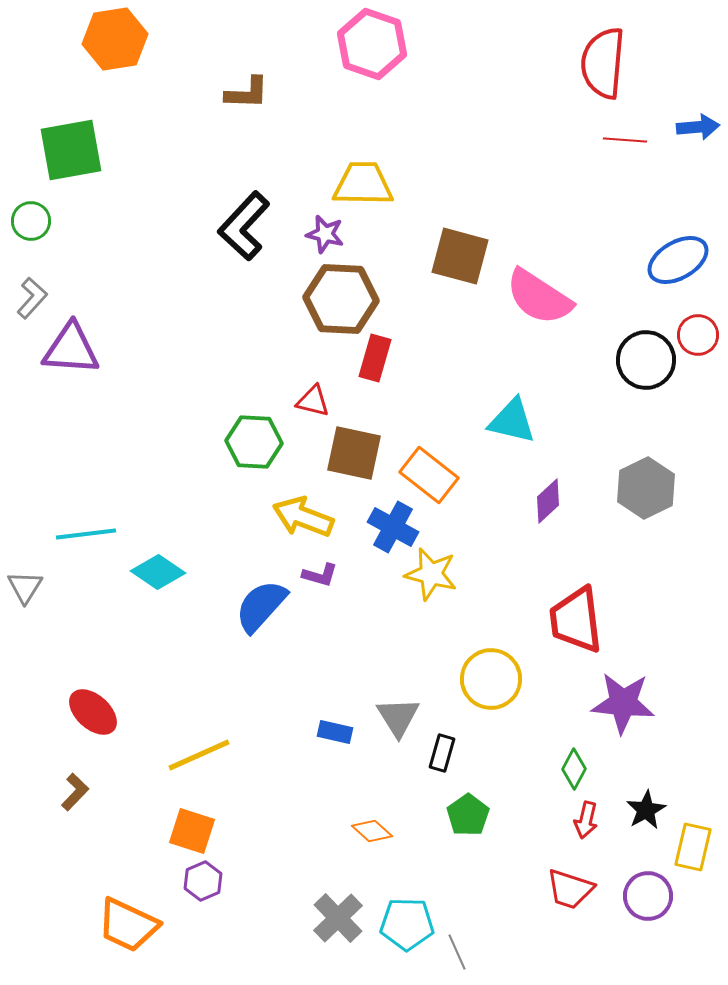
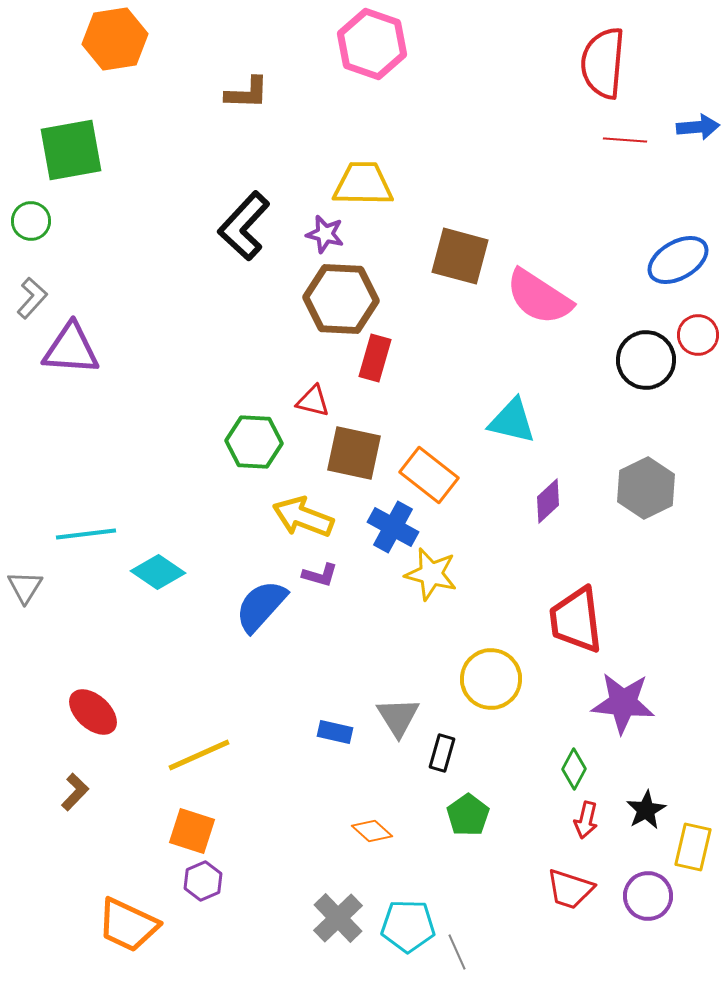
cyan pentagon at (407, 924): moved 1 px right, 2 px down
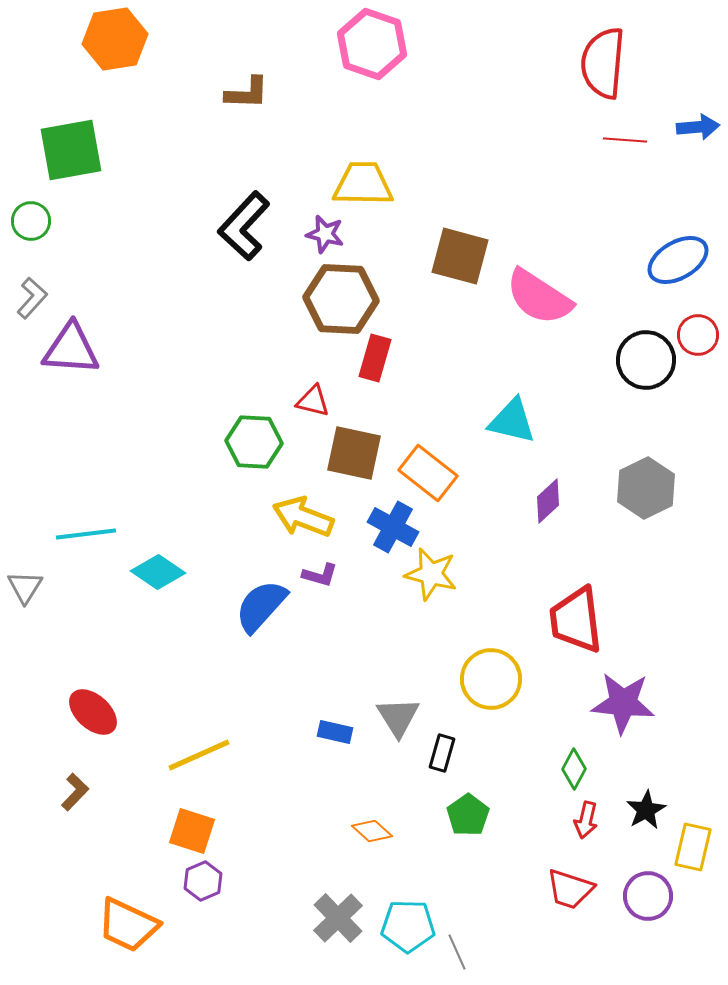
orange rectangle at (429, 475): moved 1 px left, 2 px up
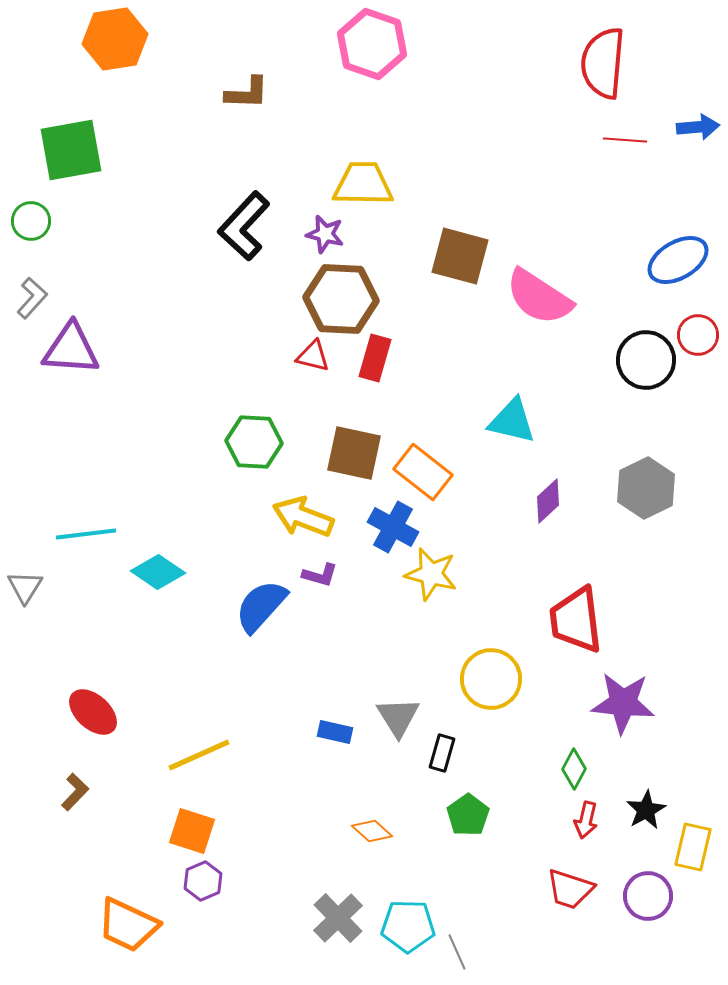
red triangle at (313, 401): moved 45 px up
orange rectangle at (428, 473): moved 5 px left, 1 px up
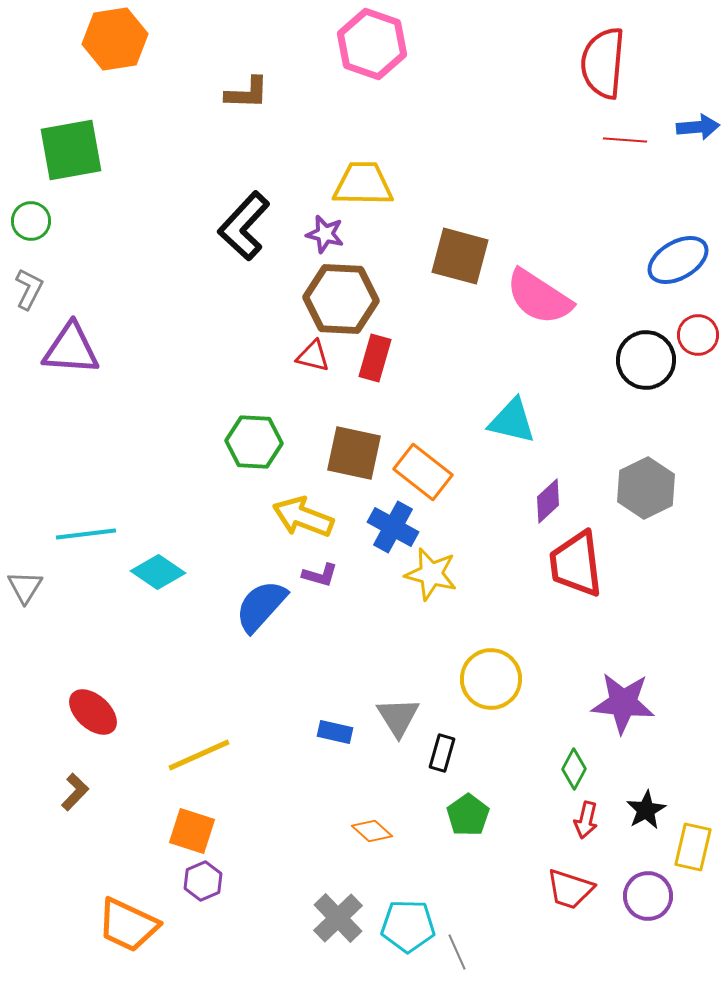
gray L-shape at (32, 298): moved 3 px left, 9 px up; rotated 15 degrees counterclockwise
red trapezoid at (576, 620): moved 56 px up
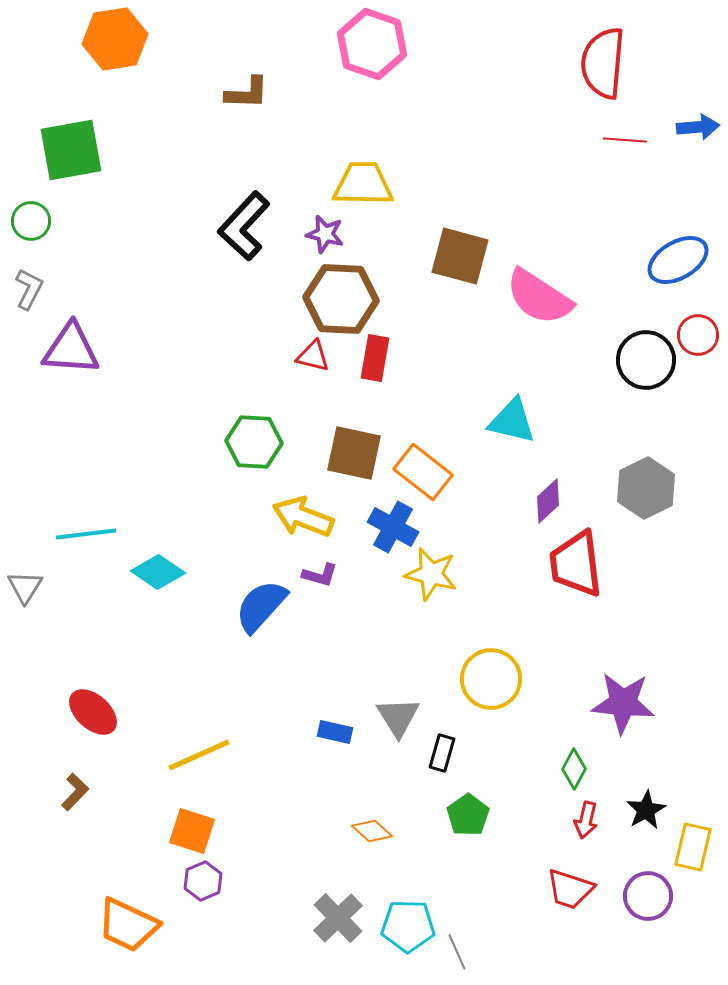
red rectangle at (375, 358): rotated 6 degrees counterclockwise
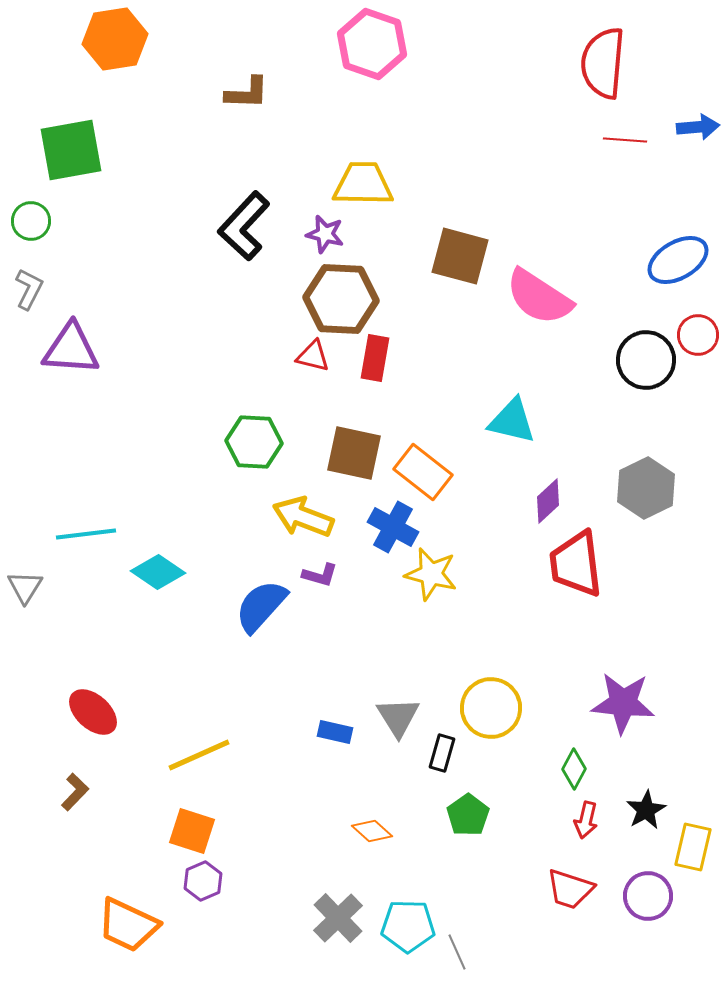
yellow circle at (491, 679): moved 29 px down
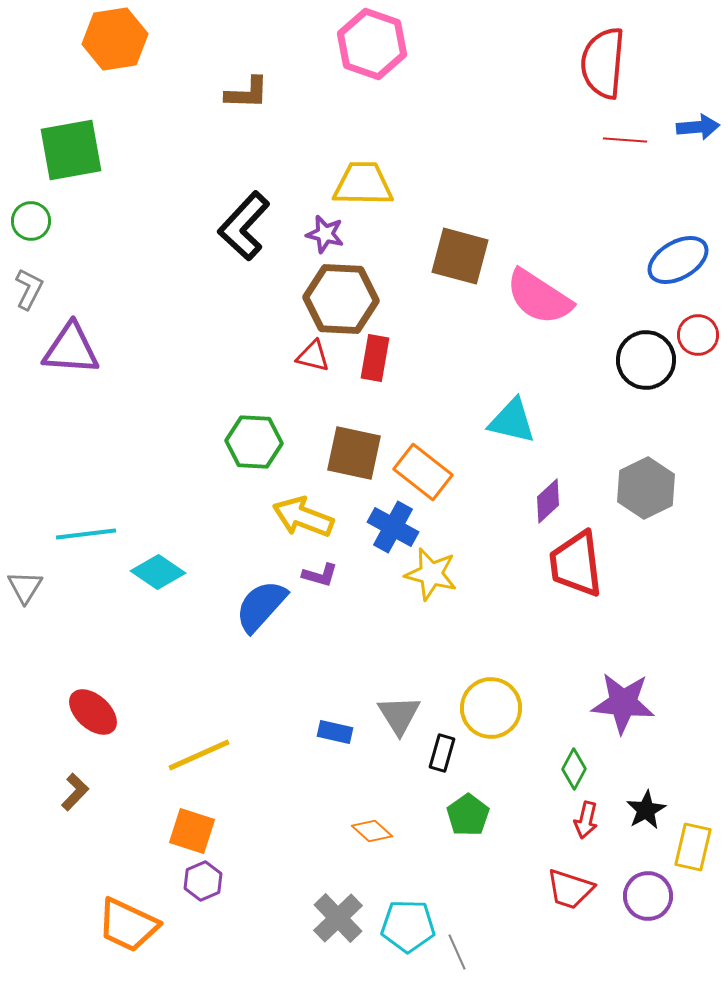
gray triangle at (398, 717): moved 1 px right, 2 px up
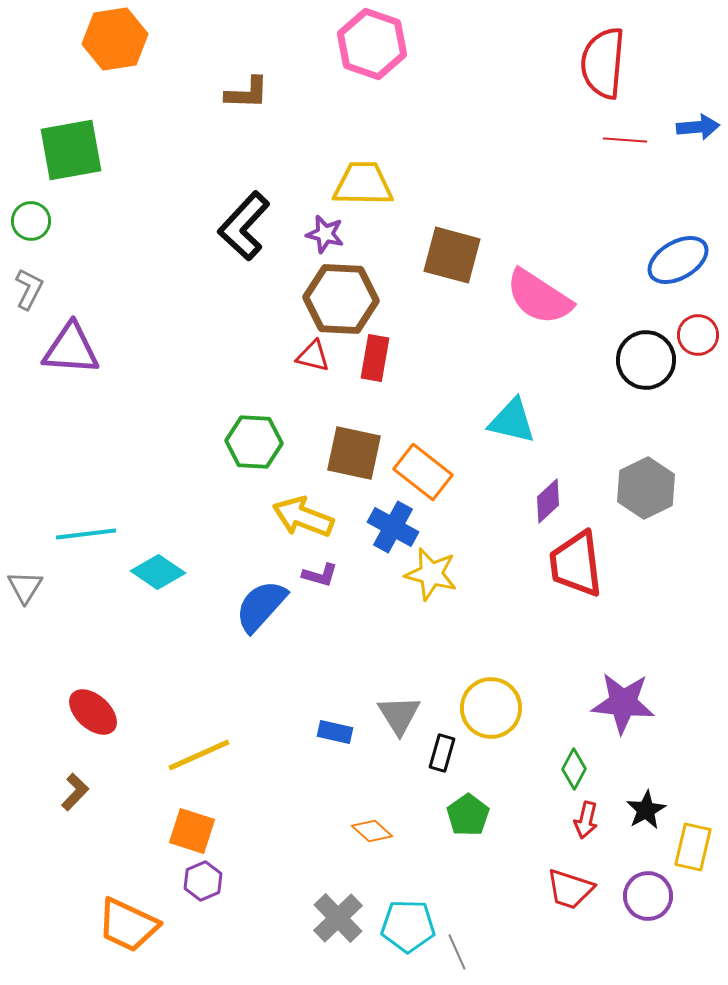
brown square at (460, 256): moved 8 px left, 1 px up
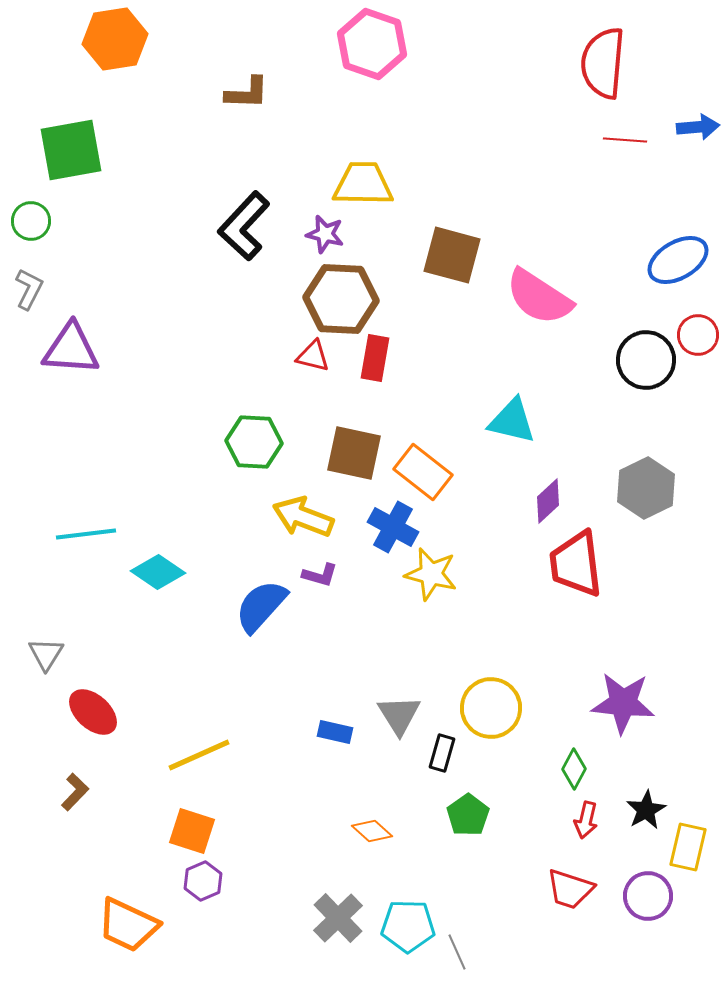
gray triangle at (25, 587): moved 21 px right, 67 px down
yellow rectangle at (693, 847): moved 5 px left
